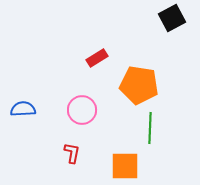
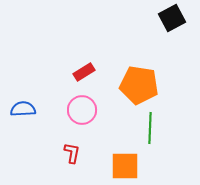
red rectangle: moved 13 px left, 14 px down
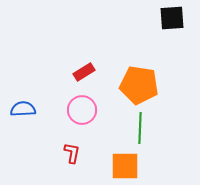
black square: rotated 24 degrees clockwise
green line: moved 10 px left
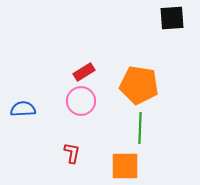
pink circle: moved 1 px left, 9 px up
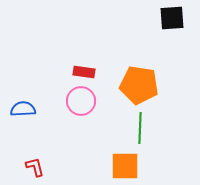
red rectangle: rotated 40 degrees clockwise
red L-shape: moved 37 px left, 14 px down; rotated 25 degrees counterclockwise
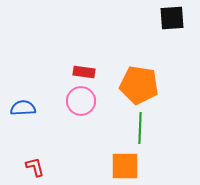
blue semicircle: moved 1 px up
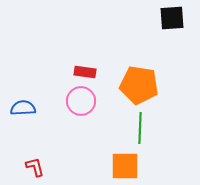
red rectangle: moved 1 px right
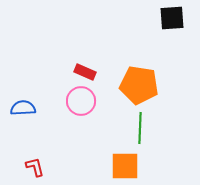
red rectangle: rotated 15 degrees clockwise
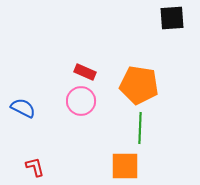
blue semicircle: rotated 30 degrees clockwise
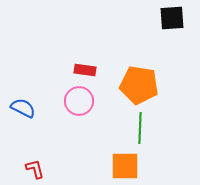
red rectangle: moved 2 px up; rotated 15 degrees counterclockwise
pink circle: moved 2 px left
red L-shape: moved 2 px down
